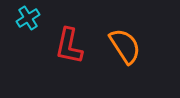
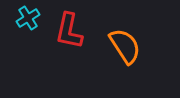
red L-shape: moved 15 px up
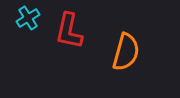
orange semicircle: moved 1 px right, 6 px down; rotated 48 degrees clockwise
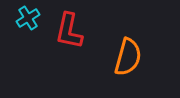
orange semicircle: moved 2 px right, 5 px down
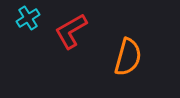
red L-shape: moved 2 px right; rotated 48 degrees clockwise
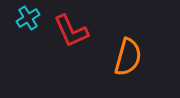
red L-shape: rotated 84 degrees counterclockwise
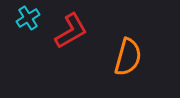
red L-shape: rotated 96 degrees counterclockwise
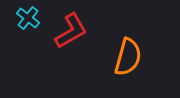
cyan cross: rotated 20 degrees counterclockwise
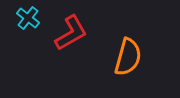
red L-shape: moved 2 px down
